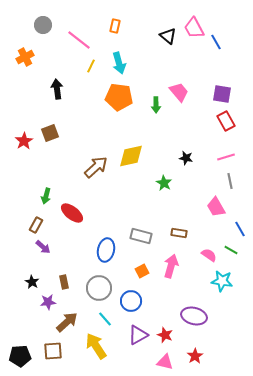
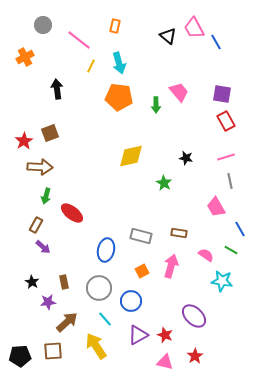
brown arrow at (96, 167): moved 56 px left; rotated 45 degrees clockwise
pink semicircle at (209, 255): moved 3 px left
purple ellipse at (194, 316): rotated 30 degrees clockwise
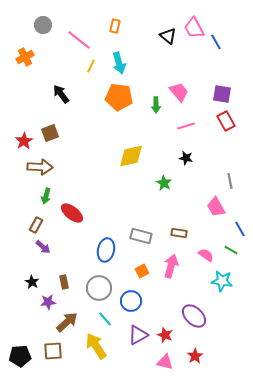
black arrow at (57, 89): moved 4 px right, 5 px down; rotated 30 degrees counterclockwise
pink line at (226, 157): moved 40 px left, 31 px up
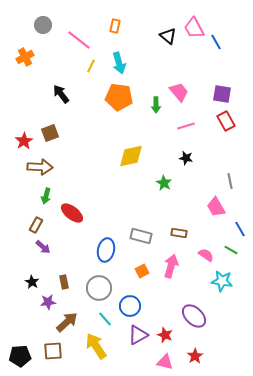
blue circle at (131, 301): moved 1 px left, 5 px down
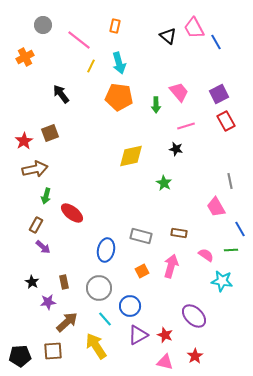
purple square at (222, 94): moved 3 px left; rotated 36 degrees counterclockwise
black star at (186, 158): moved 10 px left, 9 px up
brown arrow at (40, 167): moved 5 px left, 2 px down; rotated 15 degrees counterclockwise
green line at (231, 250): rotated 32 degrees counterclockwise
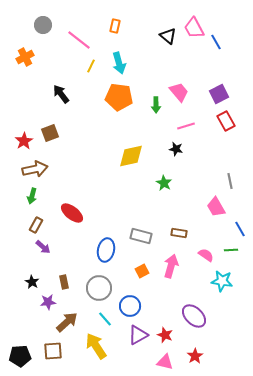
green arrow at (46, 196): moved 14 px left
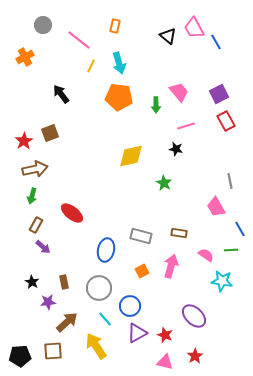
purple triangle at (138, 335): moved 1 px left, 2 px up
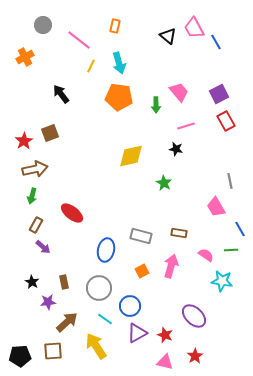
cyan line at (105, 319): rotated 14 degrees counterclockwise
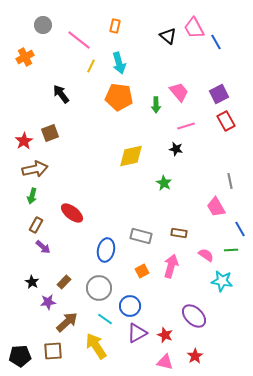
brown rectangle at (64, 282): rotated 56 degrees clockwise
